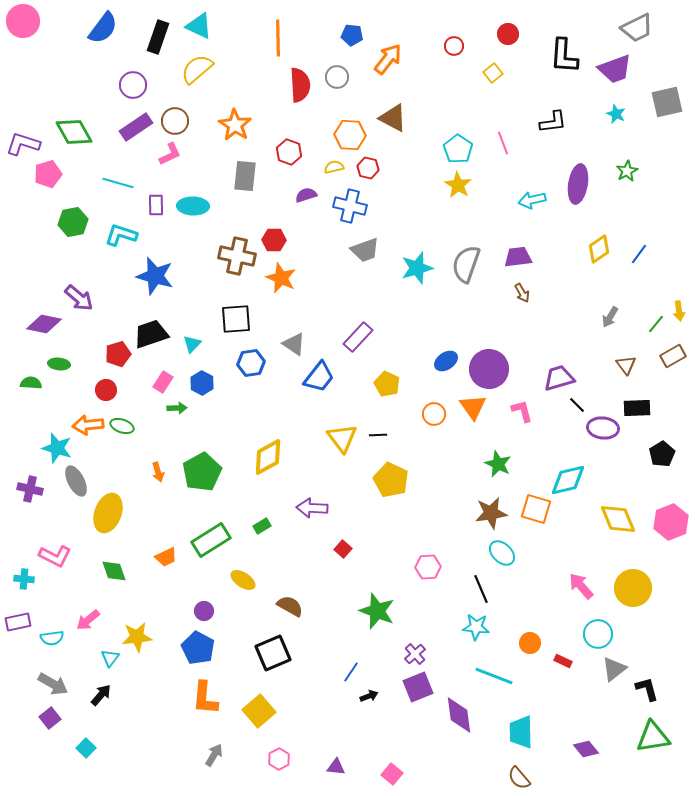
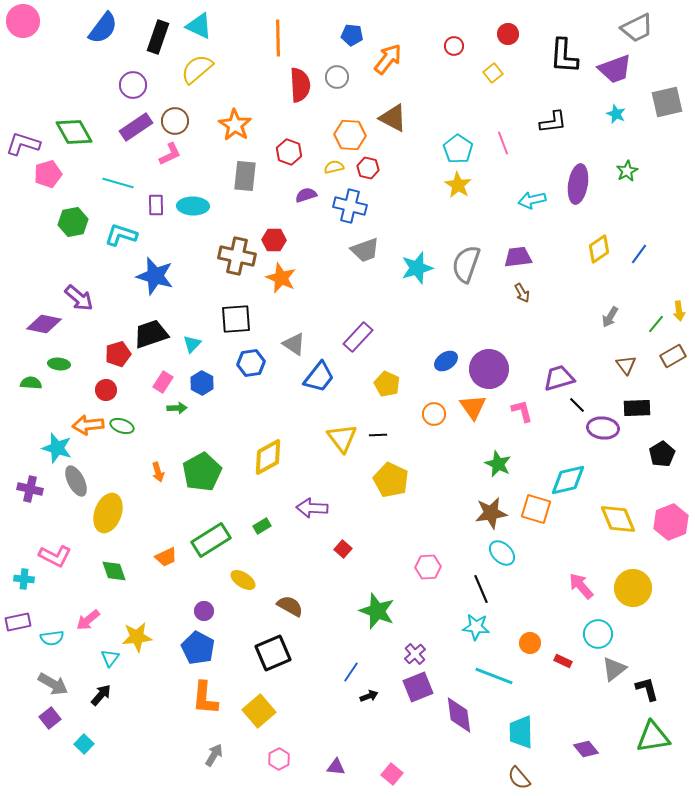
cyan square at (86, 748): moved 2 px left, 4 px up
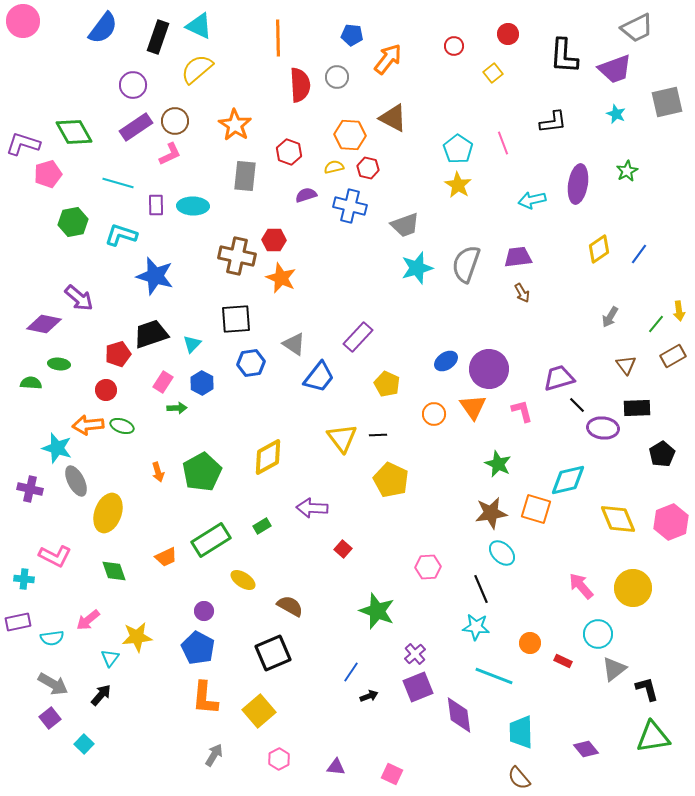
gray trapezoid at (365, 250): moved 40 px right, 25 px up
pink square at (392, 774): rotated 15 degrees counterclockwise
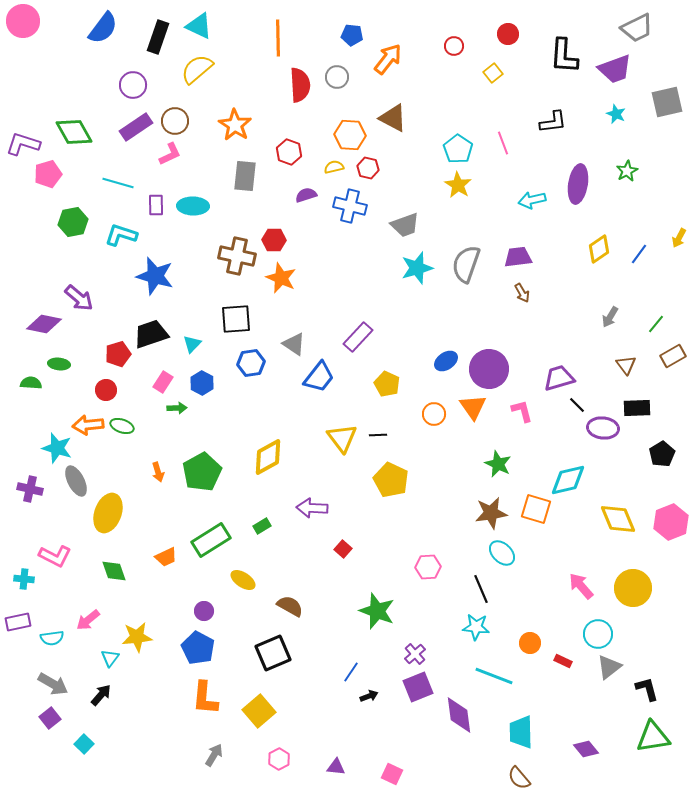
yellow arrow at (679, 311): moved 73 px up; rotated 36 degrees clockwise
gray triangle at (614, 669): moved 5 px left, 2 px up
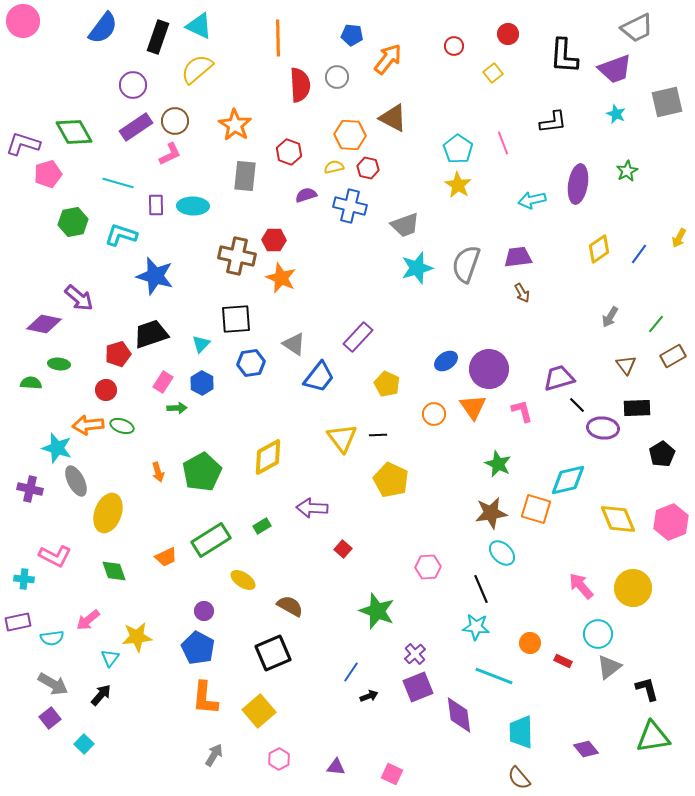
cyan triangle at (192, 344): moved 9 px right
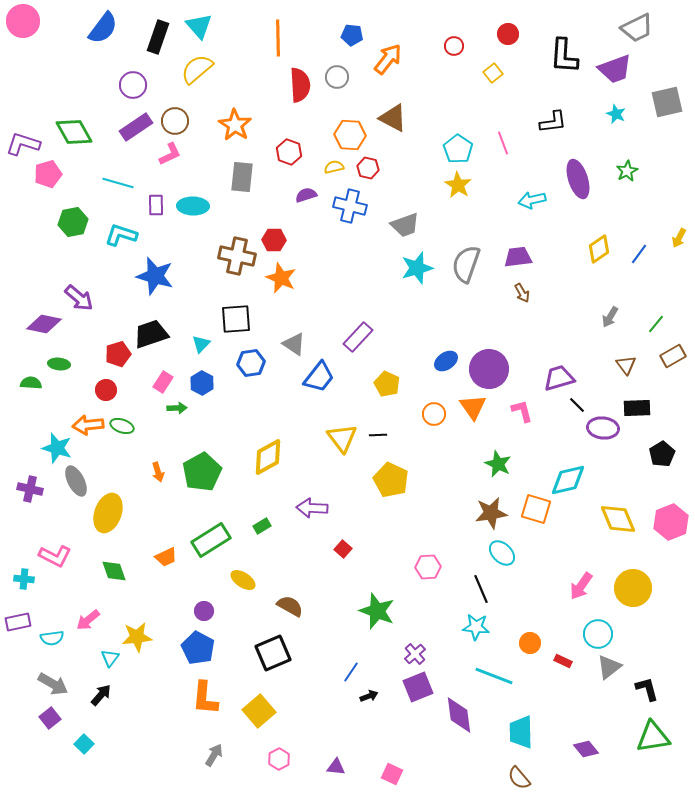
cyan triangle at (199, 26): rotated 24 degrees clockwise
gray rectangle at (245, 176): moved 3 px left, 1 px down
purple ellipse at (578, 184): moved 5 px up; rotated 27 degrees counterclockwise
pink arrow at (581, 586): rotated 104 degrees counterclockwise
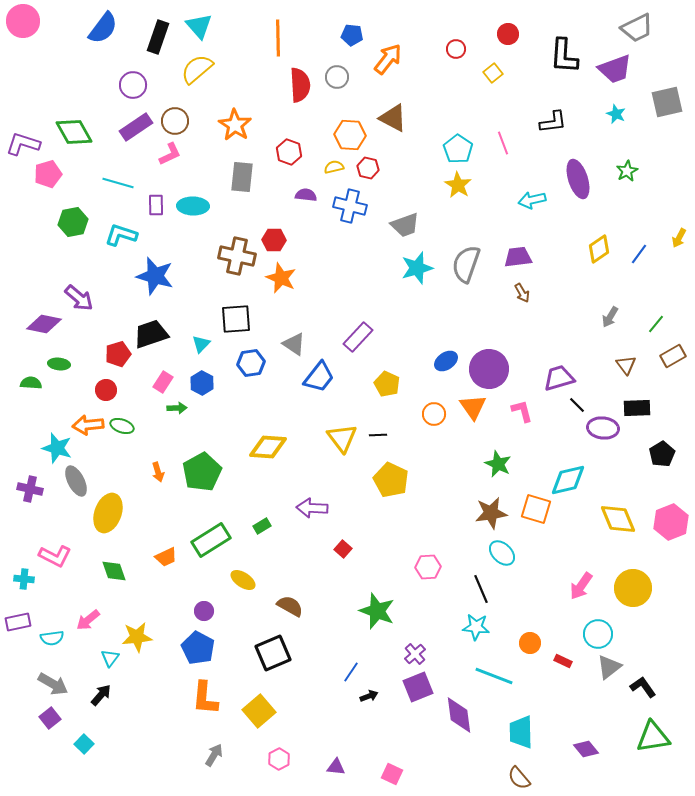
red circle at (454, 46): moved 2 px right, 3 px down
purple semicircle at (306, 195): rotated 25 degrees clockwise
yellow diamond at (268, 457): moved 10 px up; rotated 33 degrees clockwise
black L-shape at (647, 689): moved 4 px left, 2 px up; rotated 20 degrees counterclockwise
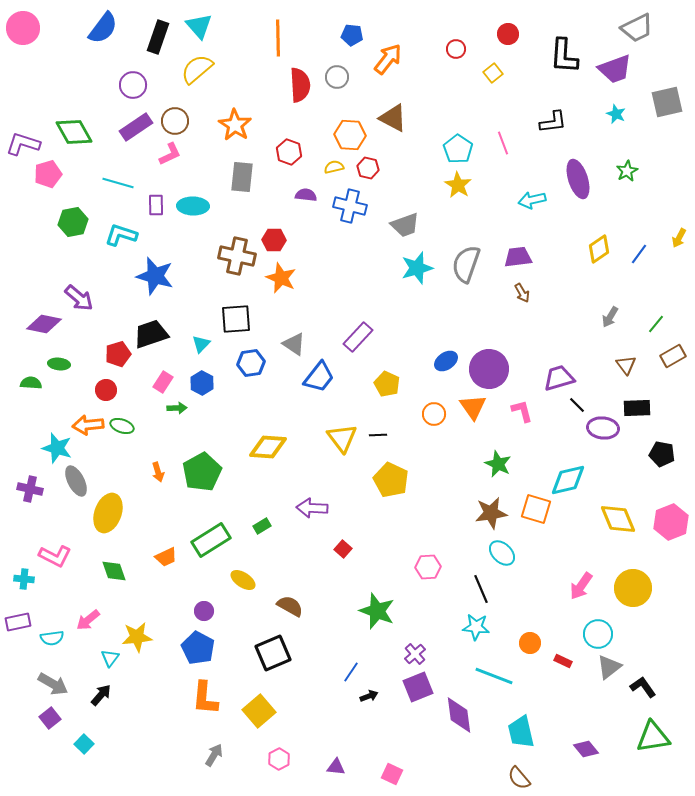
pink circle at (23, 21): moved 7 px down
black pentagon at (662, 454): rotated 30 degrees counterclockwise
cyan trapezoid at (521, 732): rotated 12 degrees counterclockwise
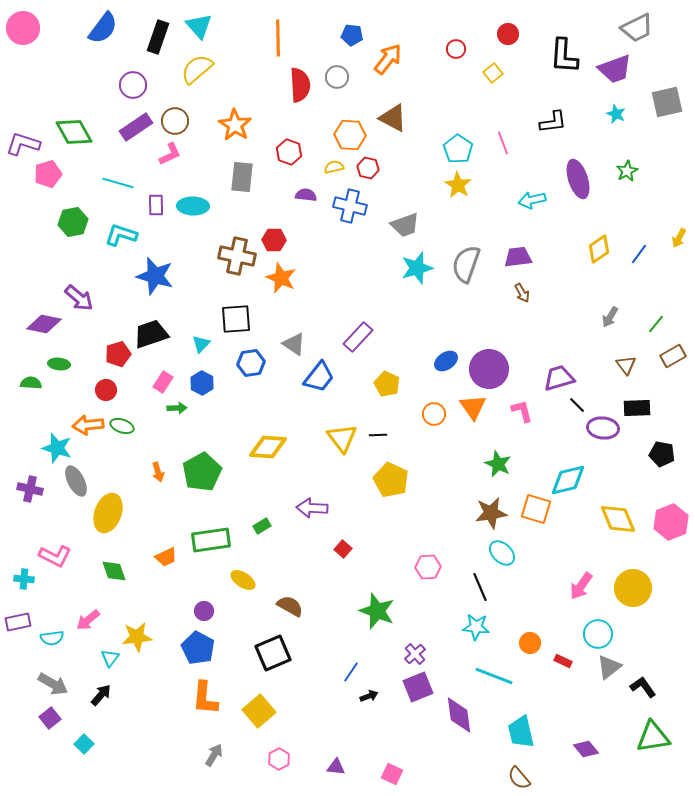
green rectangle at (211, 540): rotated 24 degrees clockwise
black line at (481, 589): moved 1 px left, 2 px up
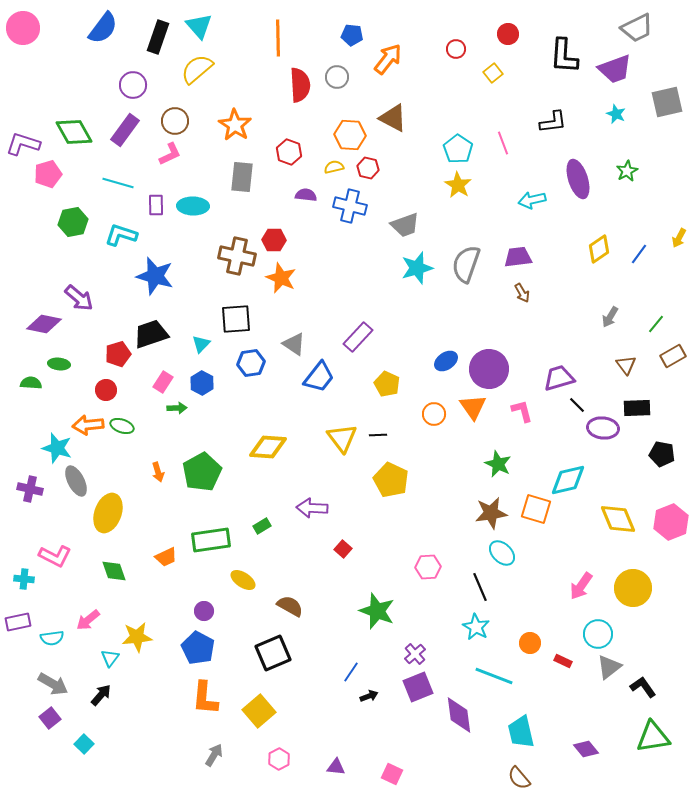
purple rectangle at (136, 127): moved 11 px left, 3 px down; rotated 20 degrees counterclockwise
cyan star at (476, 627): rotated 24 degrees clockwise
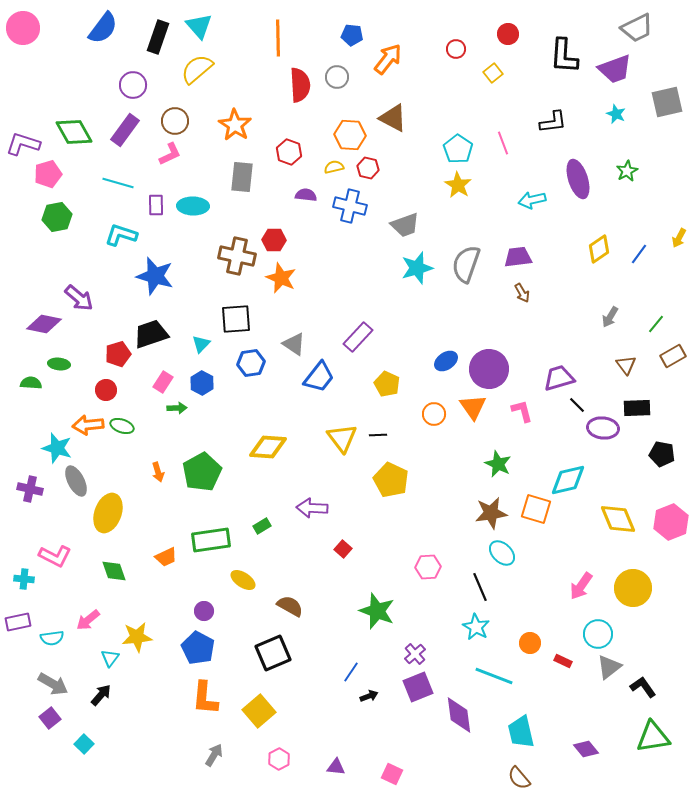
green hexagon at (73, 222): moved 16 px left, 5 px up
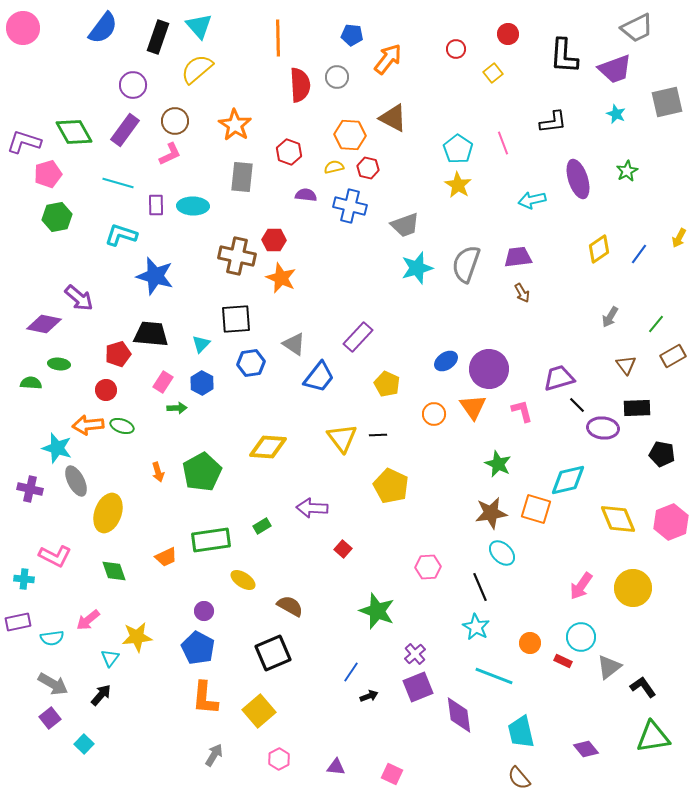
purple L-shape at (23, 144): moved 1 px right, 2 px up
black trapezoid at (151, 334): rotated 24 degrees clockwise
yellow pentagon at (391, 480): moved 6 px down
cyan circle at (598, 634): moved 17 px left, 3 px down
